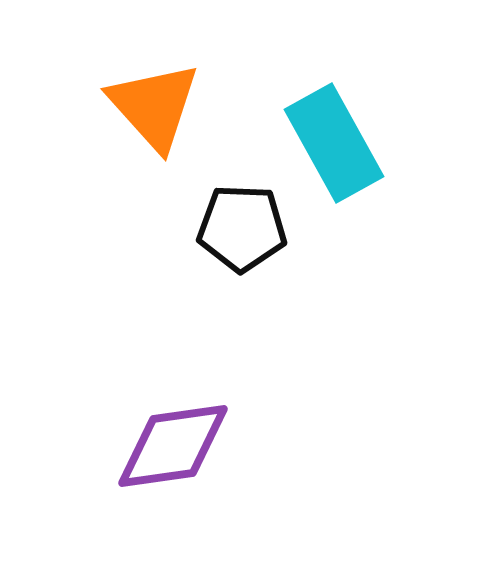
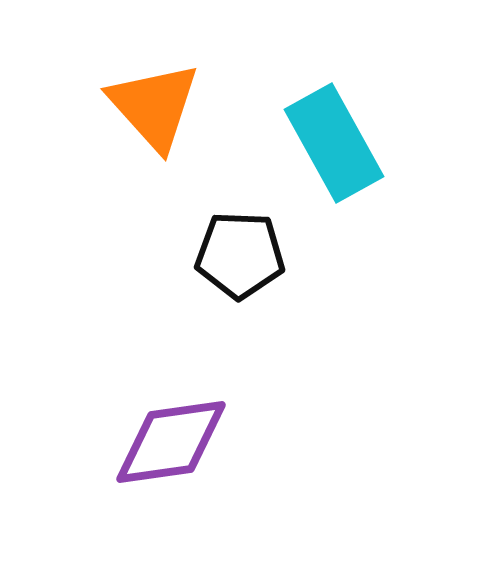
black pentagon: moved 2 px left, 27 px down
purple diamond: moved 2 px left, 4 px up
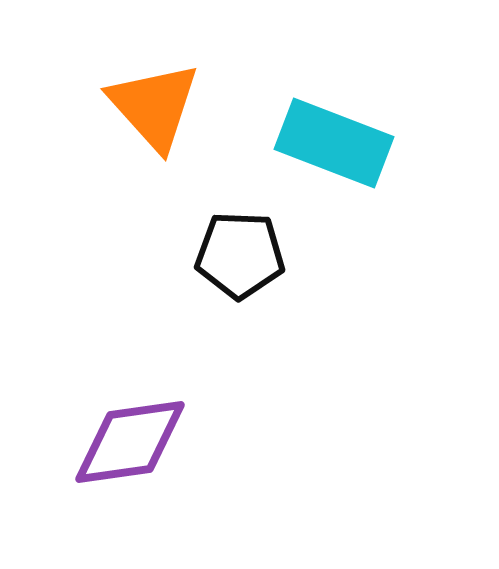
cyan rectangle: rotated 40 degrees counterclockwise
purple diamond: moved 41 px left
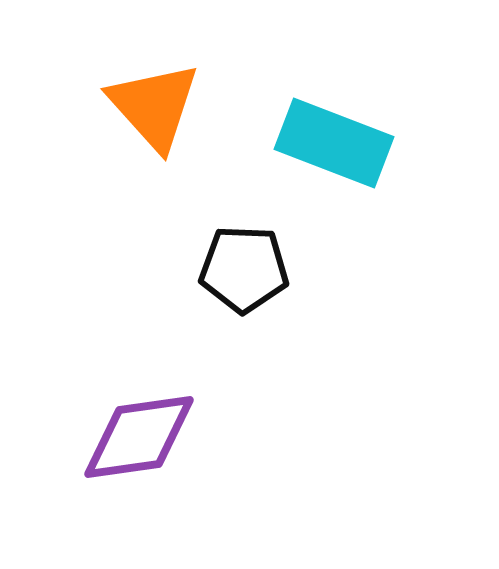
black pentagon: moved 4 px right, 14 px down
purple diamond: moved 9 px right, 5 px up
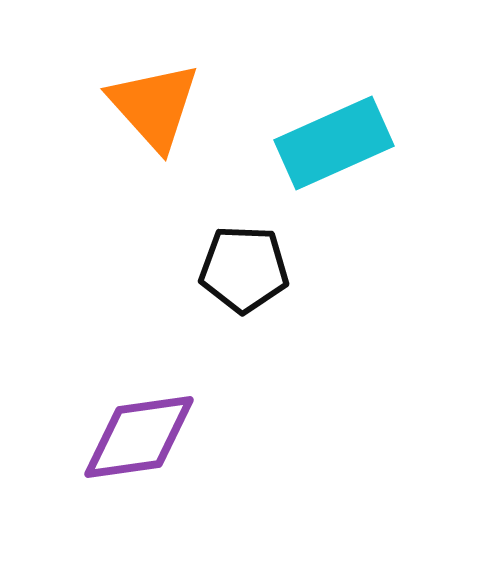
cyan rectangle: rotated 45 degrees counterclockwise
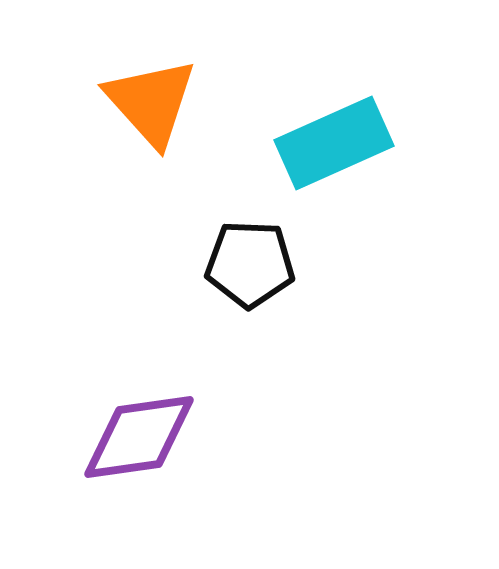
orange triangle: moved 3 px left, 4 px up
black pentagon: moved 6 px right, 5 px up
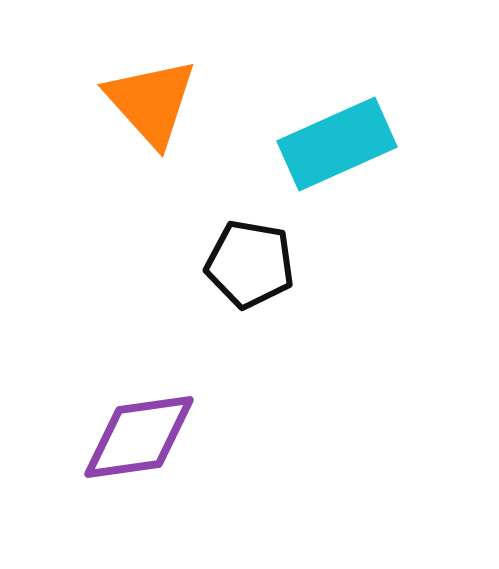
cyan rectangle: moved 3 px right, 1 px down
black pentagon: rotated 8 degrees clockwise
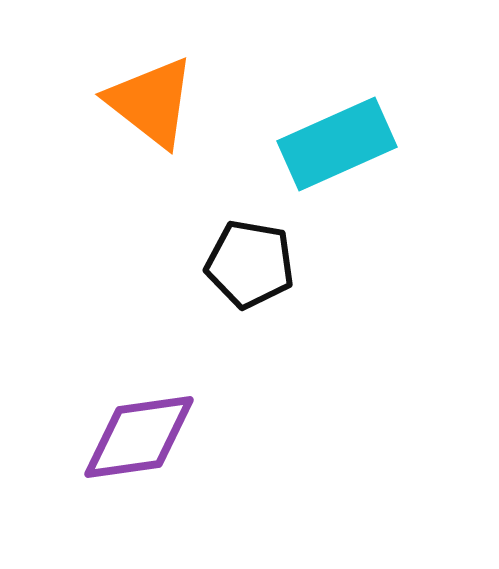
orange triangle: rotated 10 degrees counterclockwise
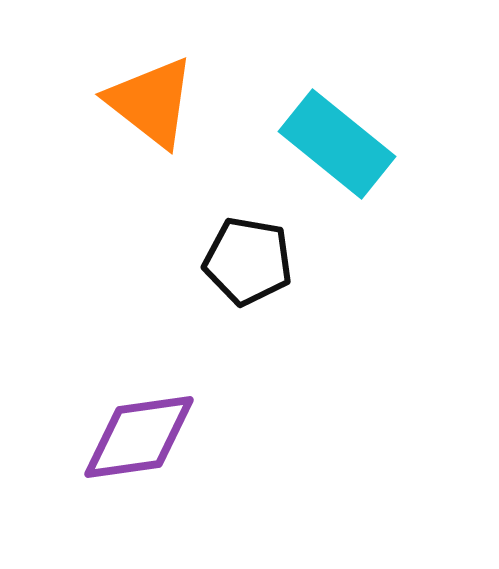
cyan rectangle: rotated 63 degrees clockwise
black pentagon: moved 2 px left, 3 px up
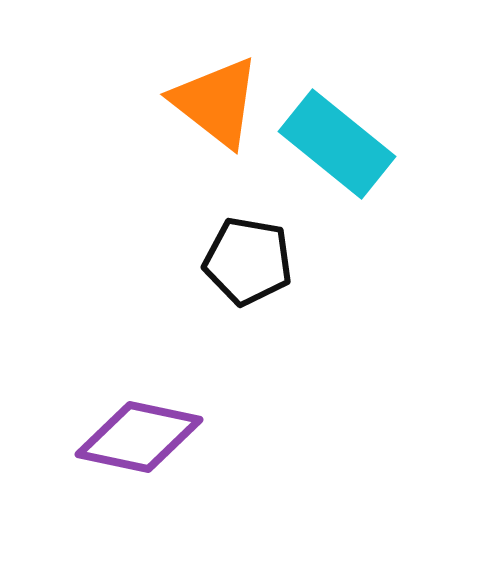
orange triangle: moved 65 px right
purple diamond: rotated 20 degrees clockwise
